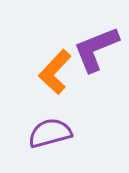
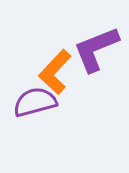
purple semicircle: moved 15 px left, 31 px up
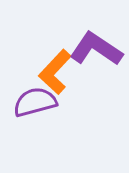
purple L-shape: rotated 56 degrees clockwise
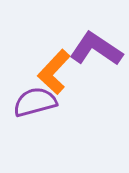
orange L-shape: moved 1 px left
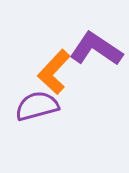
purple semicircle: moved 2 px right, 4 px down
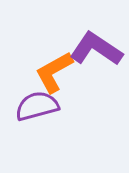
orange L-shape: rotated 18 degrees clockwise
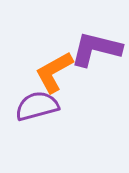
purple L-shape: rotated 20 degrees counterclockwise
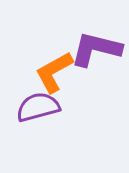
purple semicircle: moved 1 px right, 1 px down
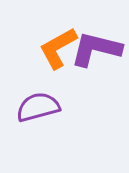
orange L-shape: moved 4 px right, 24 px up
